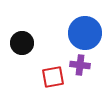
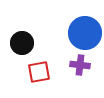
red square: moved 14 px left, 5 px up
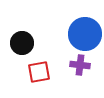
blue circle: moved 1 px down
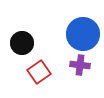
blue circle: moved 2 px left
red square: rotated 25 degrees counterclockwise
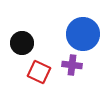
purple cross: moved 8 px left
red square: rotated 30 degrees counterclockwise
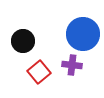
black circle: moved 1 px right, 2 px up
red square: rotated 25 degrees clockwise
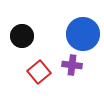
black circle: moved 1 px left, 5 px up
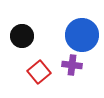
blue circle: moved 1 px left, 1 px down
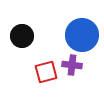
red square: moved 7 px right; rotated 25 degrees clockwise
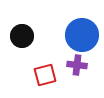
purple cross: moved 5 px right
red square: moved 1 px left, 3 px down
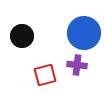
blue circle: moved 2 px right, 2 px up
